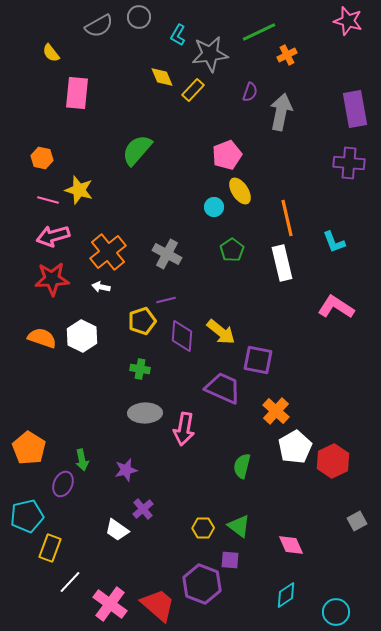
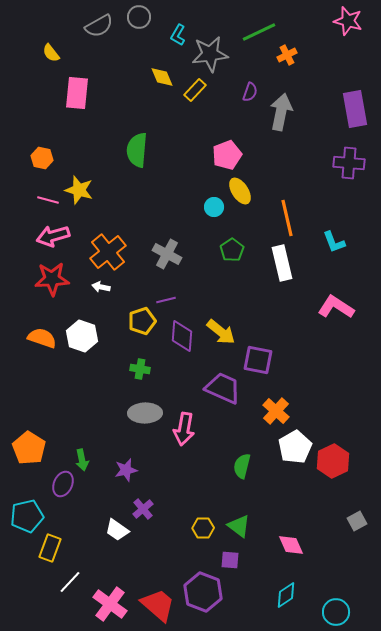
yellow rectangle at (193, 90): moved 2 px right
green semicircle at (137, 150): rotated 36 degrees counterclockwise
white hexagon at (82, 336): rotated 8 degrees counterclockwise
purple hexagon at (202, 584): moved 1 px right, 8 px down
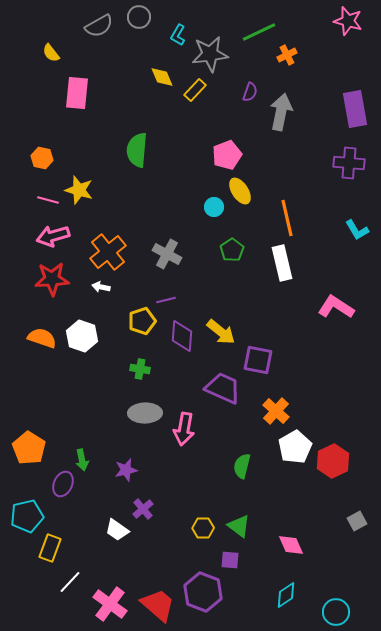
cyan L-shape at (334, 242): moved 23 px right, 12 px up; rotated 10 degrees counterclockwise
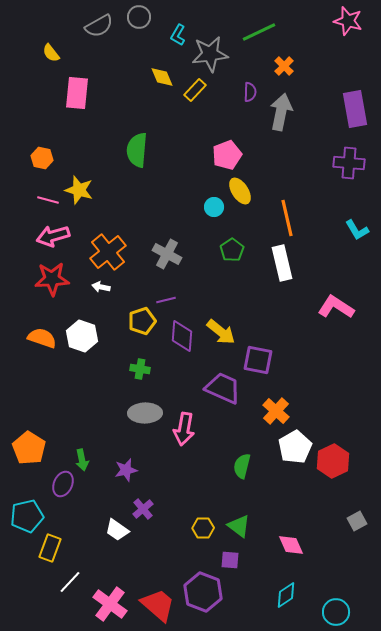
orange cross at (287, 55): moved 3 px left, 11 px down; rotated 18 degrees counterclockwise
purple semicircle at (250, 92): rotated 18 degrees counterclockwise
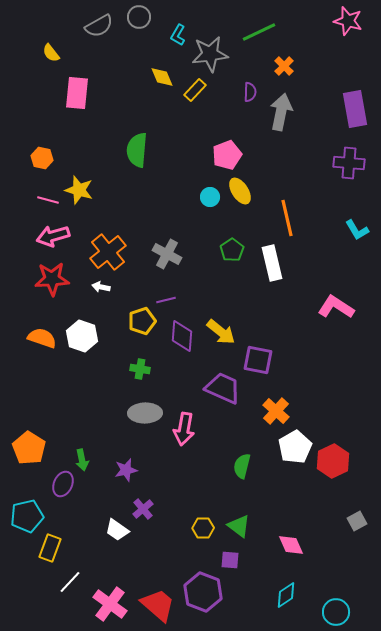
cyan circle at (214, 207): moved 4 px left, 10 px up
white rectangle at (282, 263): moved 10 px left
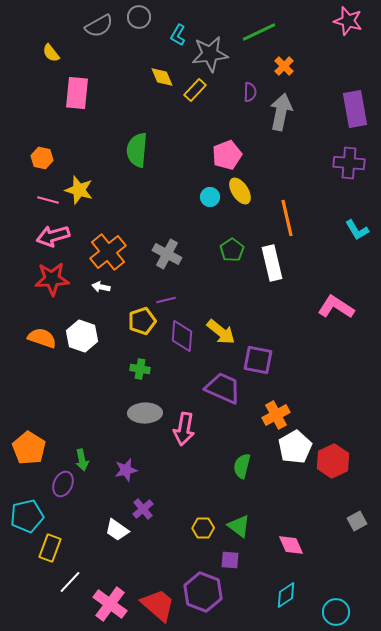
orange cross at (276, 411): moved 4 px down; rotated 20 degrees clockwise
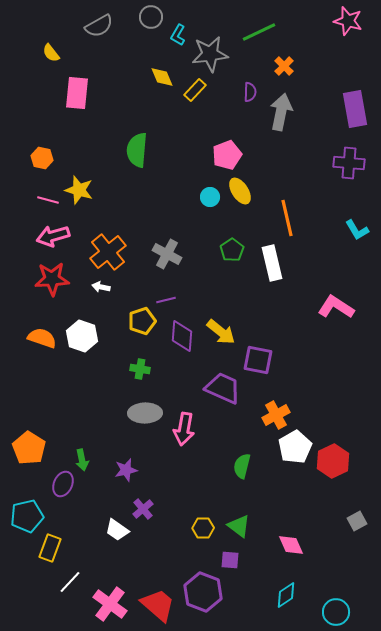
gray circle at (139, 17): moved 12 px right
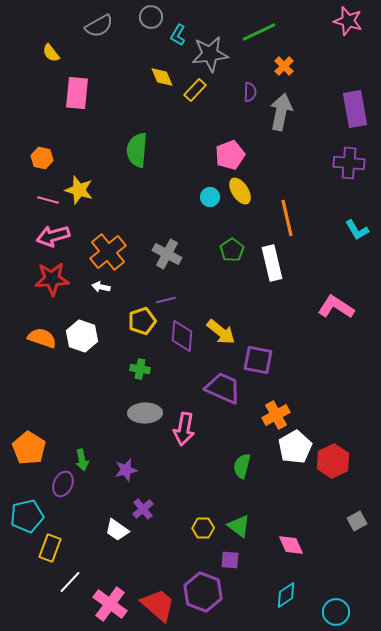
pink pentagon at (227, 155): moved 3 px right
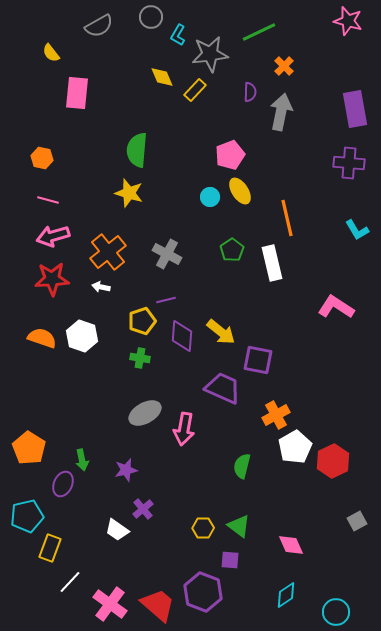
yellow star at (79, 190): moved 50 px right, 3 px down
green cross at (140, 369): moved 11 px up
gray ellipse at (145, 413): rotated 28 degrees counterclockwise
